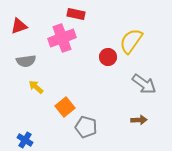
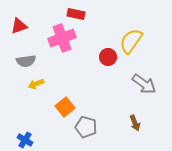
yellow arrow: moved 3 px up; rotated 63 degrees counterclockwise
brown arrow: moved 4 px left, 3 px down; rotated 70 degrees clockwise
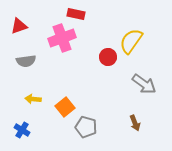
yellow arrow: moved 3 px left, 15 px down; rotated 28 degrees clockwise
blue cross: moved 3 px left, 10 px up
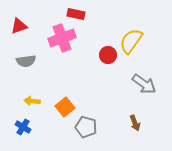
red circle: moved 2 px up
yellow arrow: moved 1 px left, 2 px down
blue cross: moved 1 px right, 3 px up
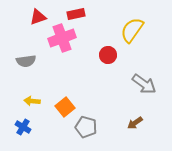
red rectangle: rotated 24 degrees counterclockwise
red triangle: moved 19 px right, 9 px up
yellow semicircle: moved 1 px right, 11 px up
brown arrow: rotated 77 degrees clockwise
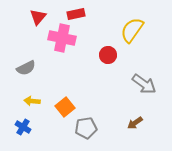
red triangle: rotated 30 degrees counterclockwise
pink cross: rotated 32 degrees clockwise
gray semicircle: moved 7 px down; rotated 18 degrees counterclockwise
gray pentagon: moved 1 px down; rotated 25 degrees counterclockwise
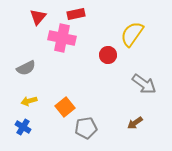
yellow semicircle: moved 4 px down
yellow arrow: moved 3 px left; rotated 21 degrees counterclockwise
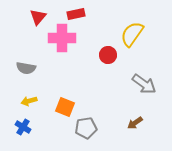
pink cross: rotated 12 degrees counterclockwise
gray semicircle: rotated 36 degrees clockwise
orange square: rotated 30 degrees counterclockwise
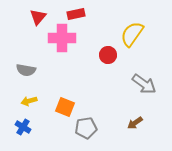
gray semicircle: moved 2 px down
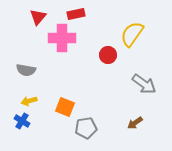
blue cross: moved 1 px left, 6 px up
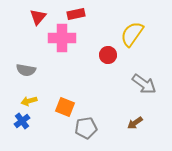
blue cross: rotated 21 degrees clockwise
